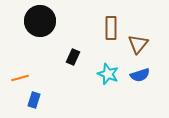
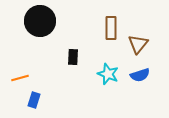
black rectangle: rotated 21 degrees counterclockwise
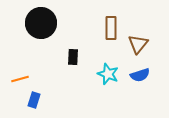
black circle: moved 1 px right, 2 px down
orange line: moved 1 px down
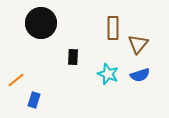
brown rectangle: moved 2 px right
orange line: moved 4 px left, 1 px down; rotated 24 degrees counterclockwise
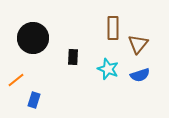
black circle: moved 8 px left, 15 px down
cyan star: moved 5 px up
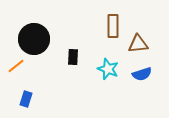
brown rectangle: moved 2 px up
black circle: moved 1 px right, 1 px down
brown triangle: rotated 45 degrees clockwise
blue semicircle: moved 2 px right, 1 px up
orange line: moved 14 px up
blue rectangle: moved 8 px left, 1 px up
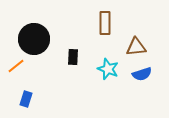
brown rectangle: moved 8 px left, 3 px up
brown triangle: moved 2 px left, 3 px down
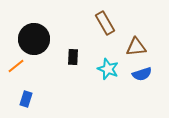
brown rectangle: rotated 30 degrees counterclockwise
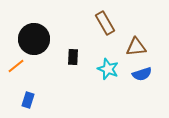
blue rectangle: moved 2 px right, 1 px down
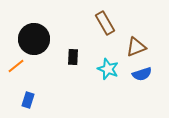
brown triangle: rotated 15 degrees counterclockwise
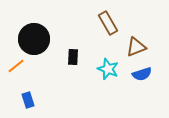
brown rectangle: moved 3 px right
blue rectangle: rotated 35 degrees counterclockwise
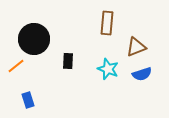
brown rectangle: moved 1 px left; rotated 35 degrees clockwise
black rectangle: moved 5 px left, 4 px down
